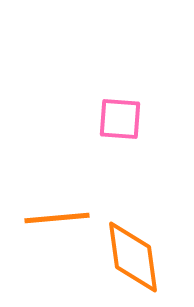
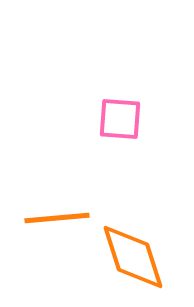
orange diamond: rotated 10 degrees counterclockwise
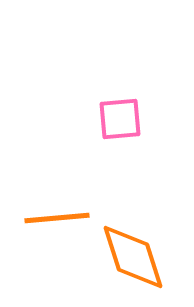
pink square: rotated 9 degrees counterclockwise
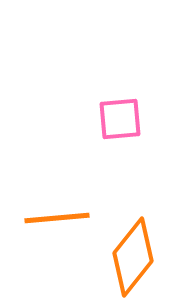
orange diamond: rotated 56 degrees clockwise
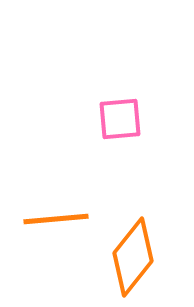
orange line: moved 1 px left, 1 px down
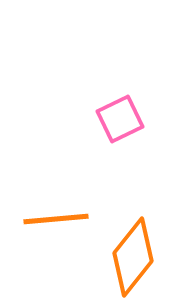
pink square: rotated 21 degrees counterclockwise
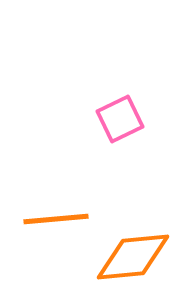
orange diamond: rotated 46 degrees clockwise
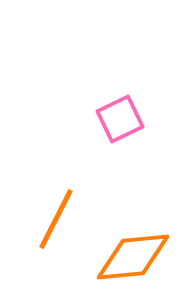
orange line: rotated 58 degrees counterclockwise
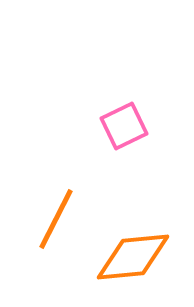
pink square: moved 4 px right, 7 px down
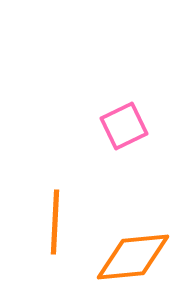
orange line: moved 1 px left, 3 px down; rotated 24 degrees counterclockwise
